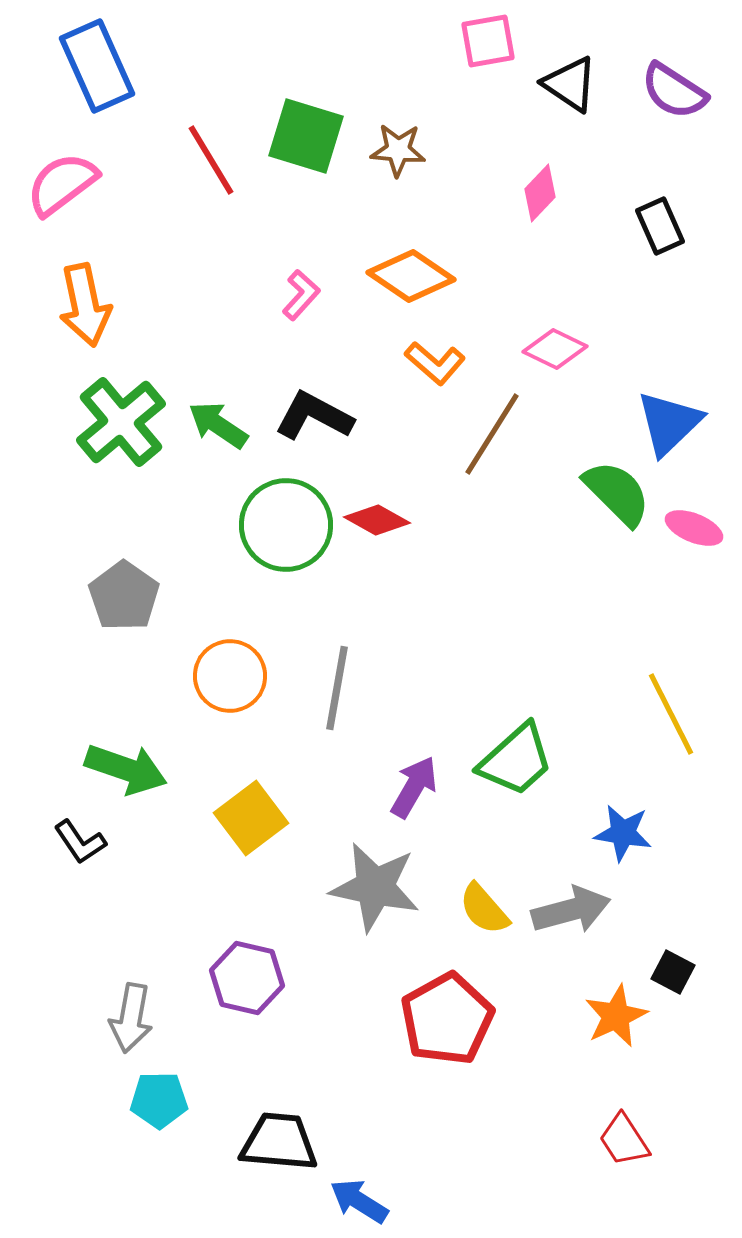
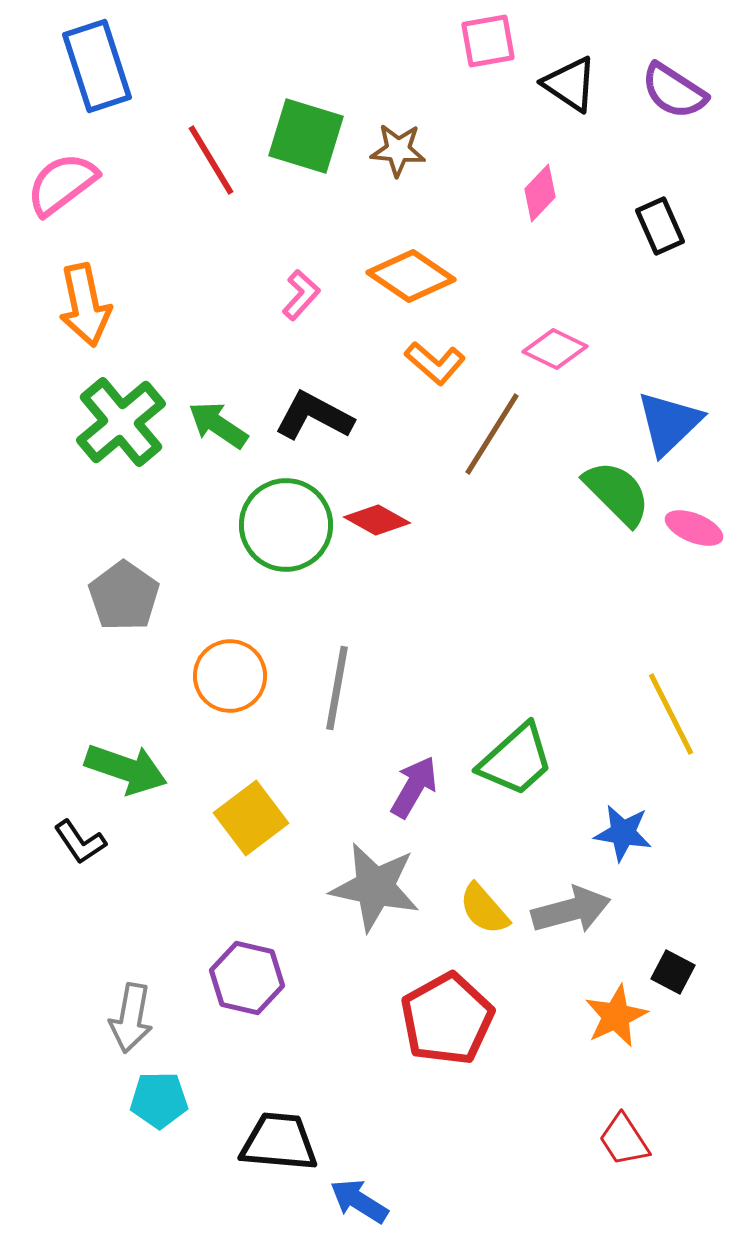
blue rectangle at (97, 66): rotated 6 degrees clockwise
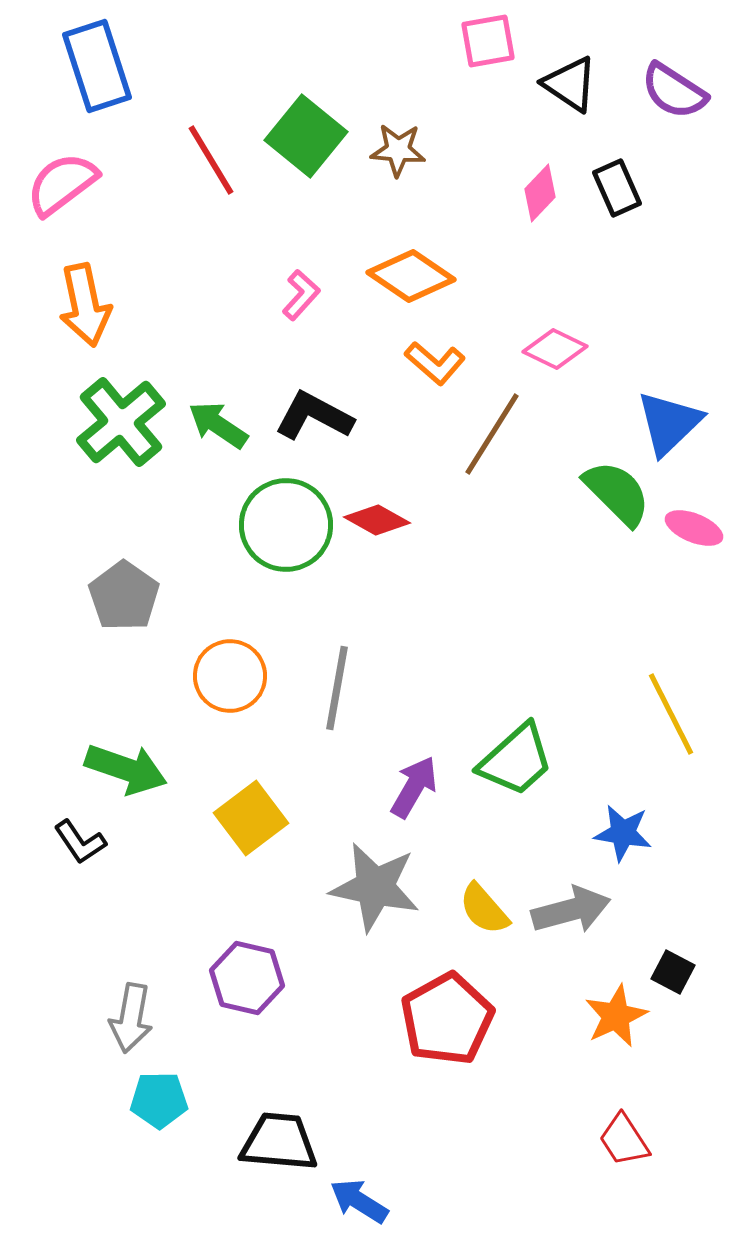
green square at (306, 136): rotated 22 degrees clockwise
black rectangle at (660, 226): moved 43 px left, 38 px up
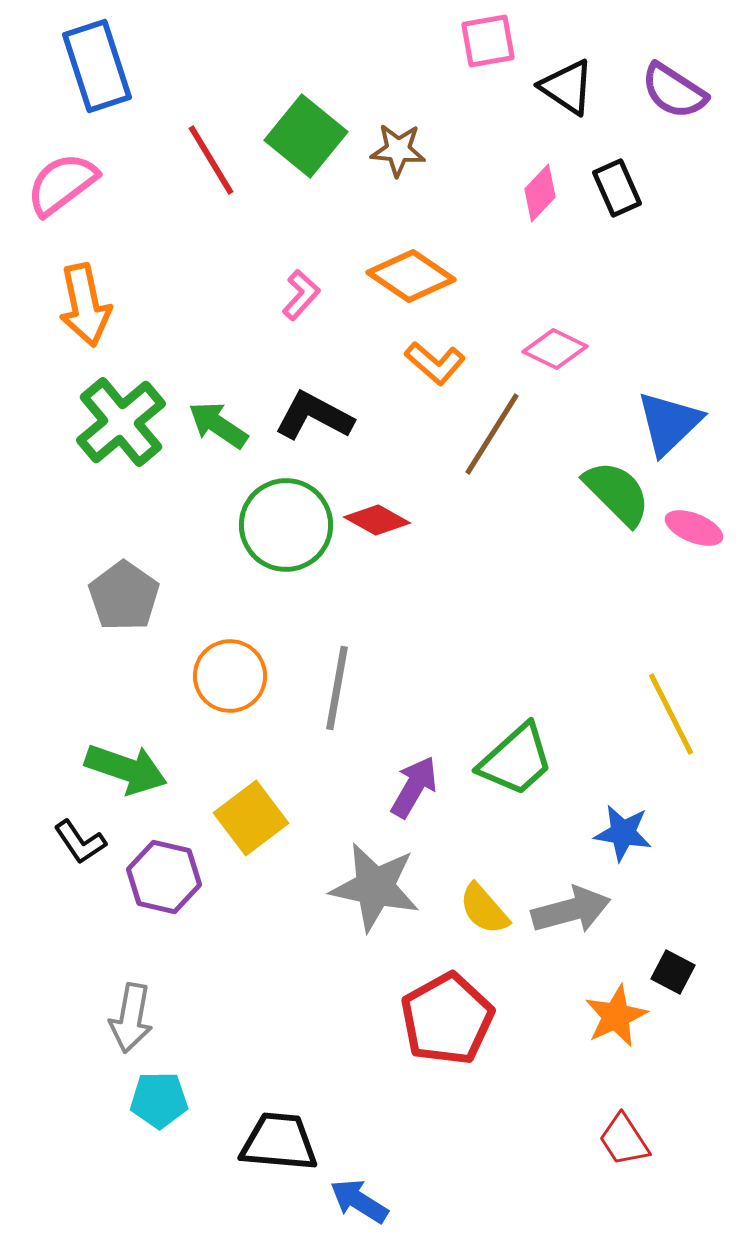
black triangle at (570, 84): moved 3 px left, 3 px down
purple hexagon at (247, 978): moved 83 px left, 101 px up
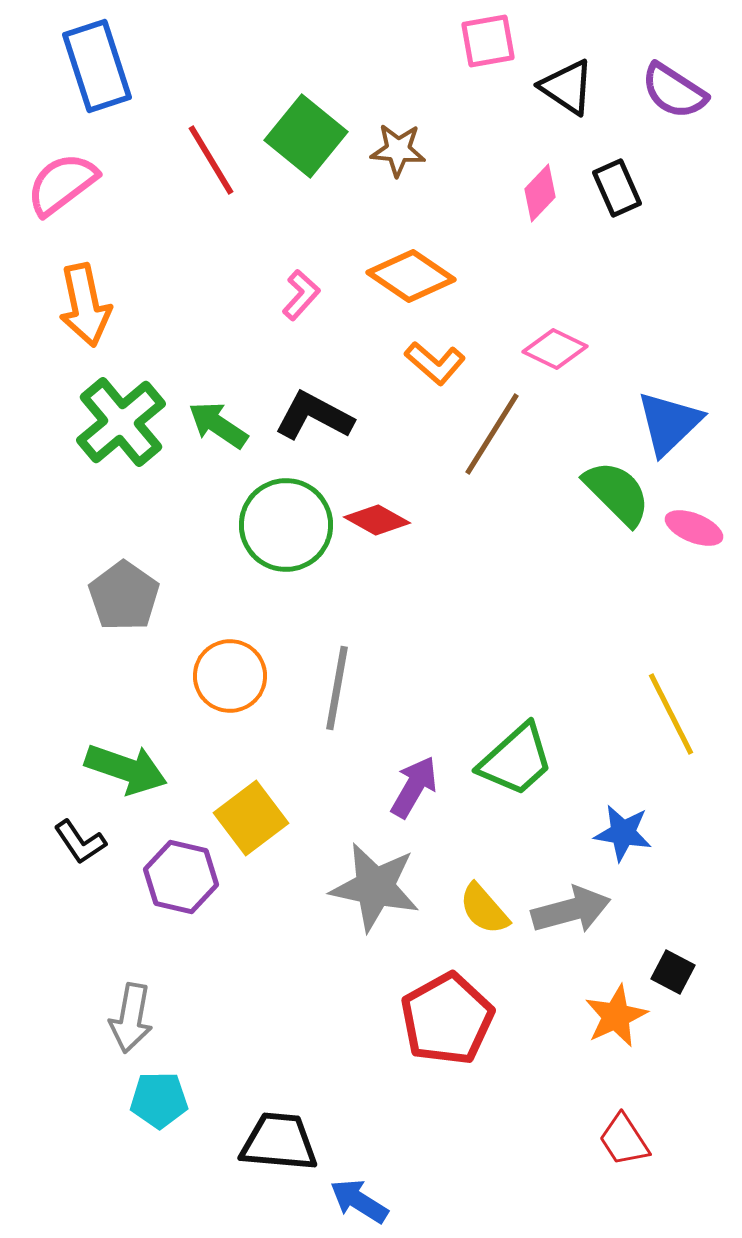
purple hexagon at (164, 877): moved 17 px right
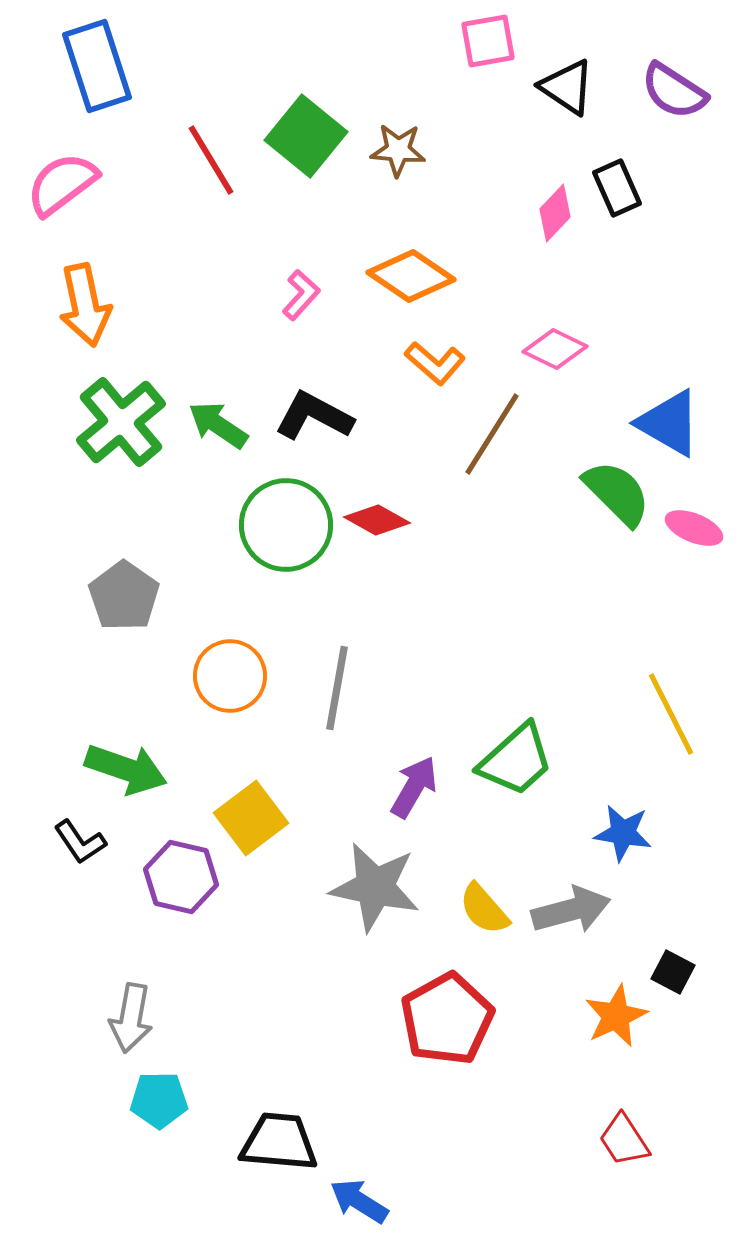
pink diamond at (540, 193): moved 15 px right, 20 px down
blue triangle at (669, 423): rotated 46 degrees counterclockwise
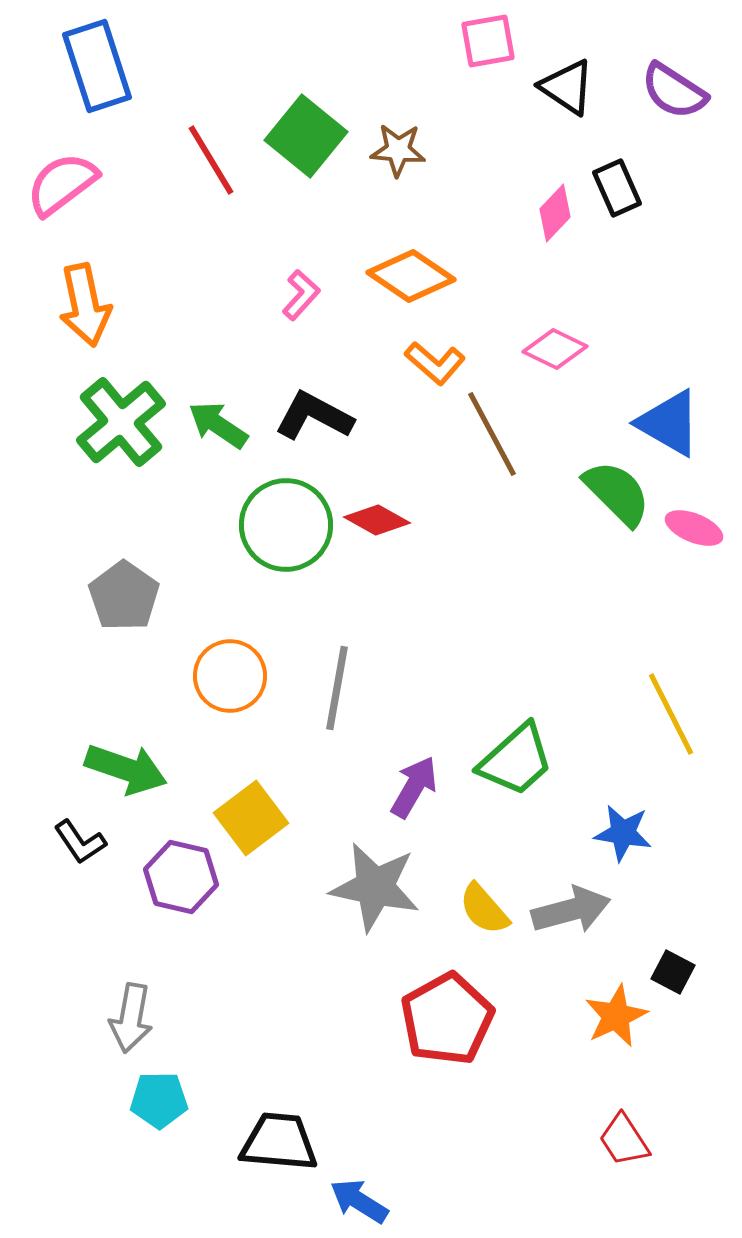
brown line at (492, 434): rotated 60 degrees counterclockwise
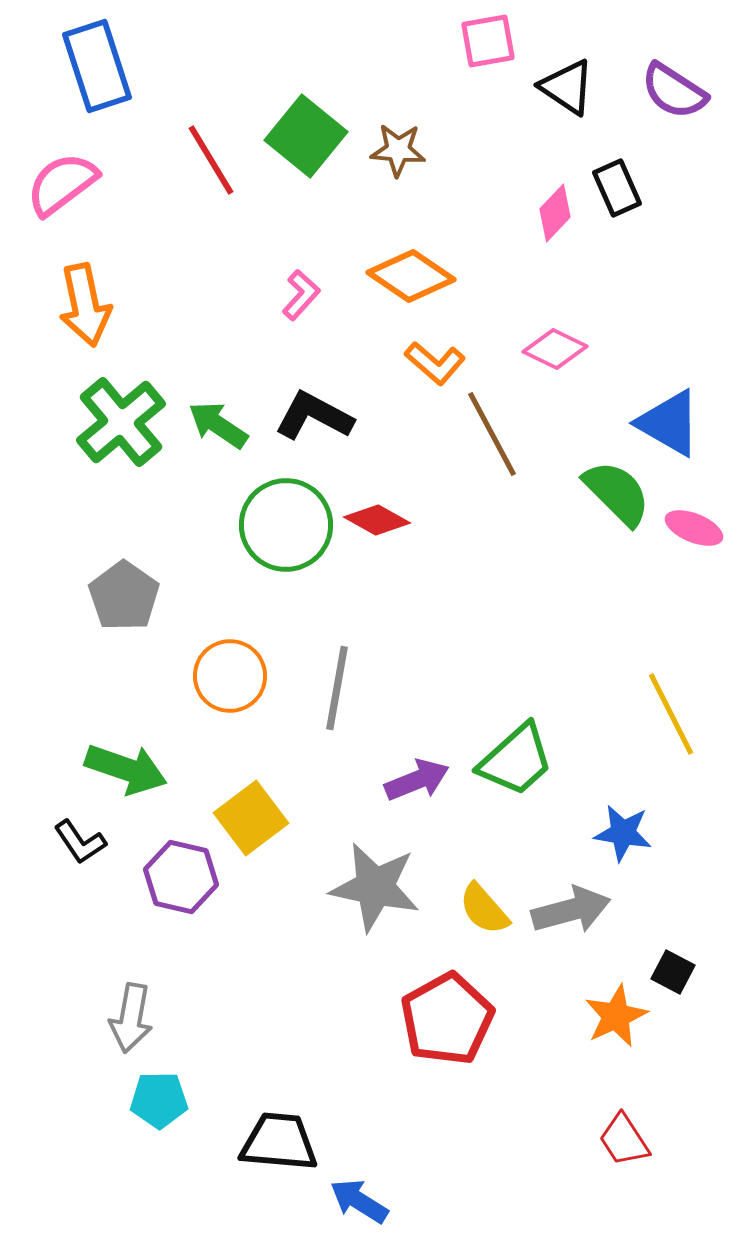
purple arrow at (414, 787): moved 3 px right, 7 px up; rotated 38 degrees clockwise
